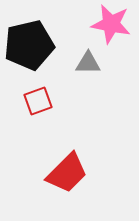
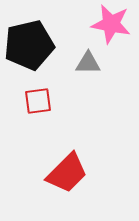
red square: rotated 12 degrees clockwise
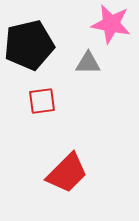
red square: moved 4 px right
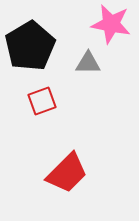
black pentagon: moved 1 px right, 1 px down; rotated 18 degrees counterclockwise
red square: rotated 12 degrees counterclockwise
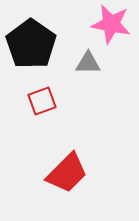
black pentagon: moved 1 px right, 2 px up; rotated 6 degrees counterclockwise
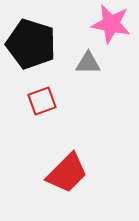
black pentagon: rotated 18 degrees counterclockwise
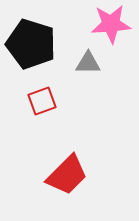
pink star: rotated 15 degrees counterclockwise
red trapezoid: moved 2 px down
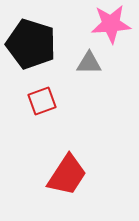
gray triangle: moved 1 px right
red trapezoid: rotated 12 degrees counterclockwise
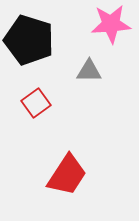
black pentagon: moved 2 px left, 4 px up
gray triangle: moved 8 px down
red square: moved 6 px left, 2 px down; rotated 16 degrees counterclockwise
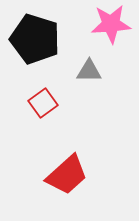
black pentagon: moved 6 px right, 1 px up
red square: moved 7 px right
red trapezoid: rotated 15 degrees clockwise
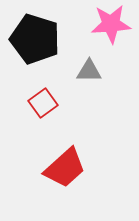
red trapezoid: moved 2 px left, 7 px up
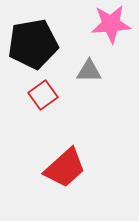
black pentagon: moved 2 px left, 5 px down; rotated 27 degrees counterclockwise
red square: moved 8 px up
